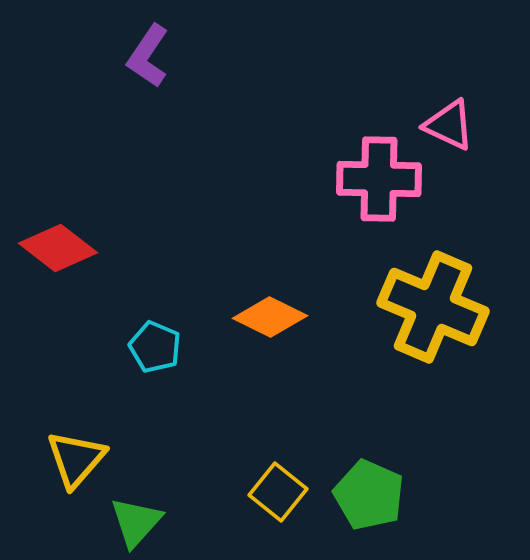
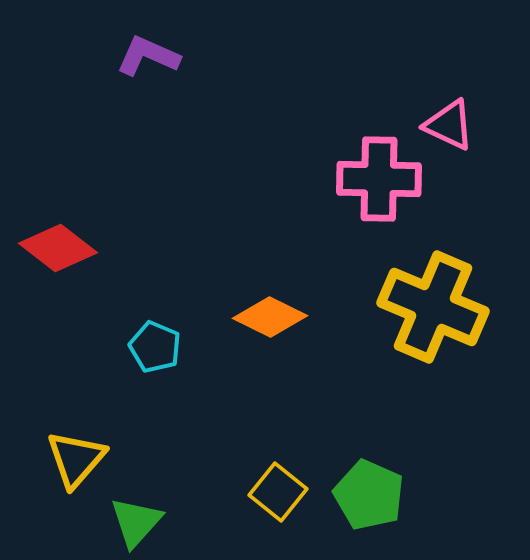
purple L-shape: rotated 80 degrees clockwise
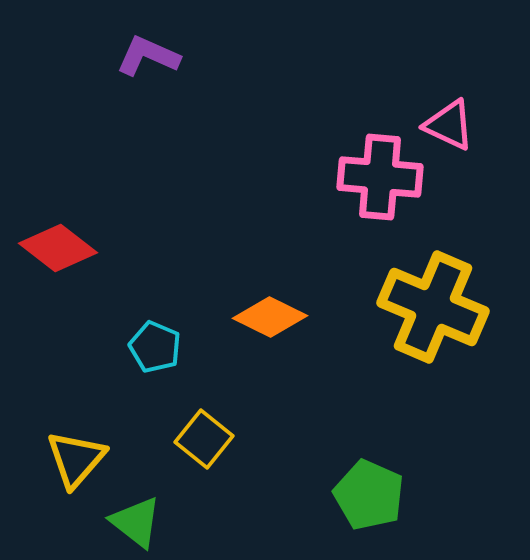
pink cross: moved 1 px right, 2 px up; rotated 4 degrees clockwise
yellow square: moved 74 px left, 53 px up
green triangle: rotated 34 degrees counterclockwise
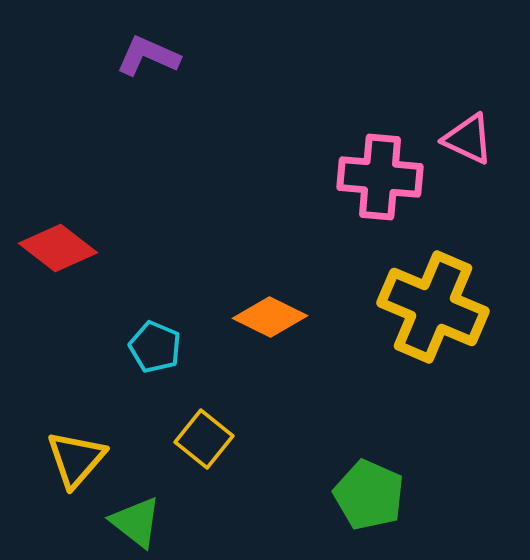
pink triangle: moved 19 px right, 14 px down
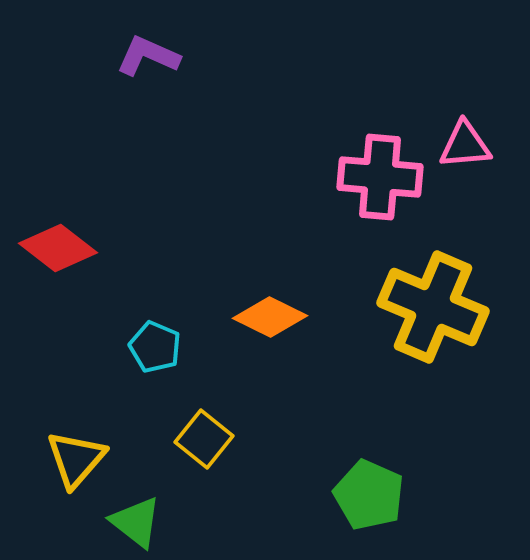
pink triangle: moved 3 px left, 6 px down; rotated 30 degrees counterclockwise
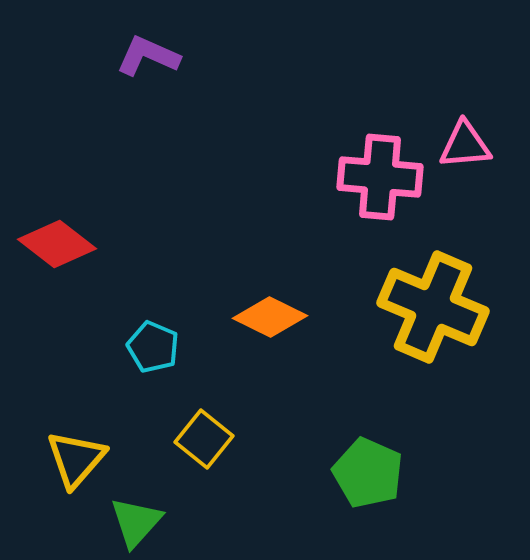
red diamond: moved 1 px left, 4 px up
cyan pentagon: moved 2 px left
green pentagon: moved 1 px left, 22 px up
green triangle: rotated 34 degrees clockwise
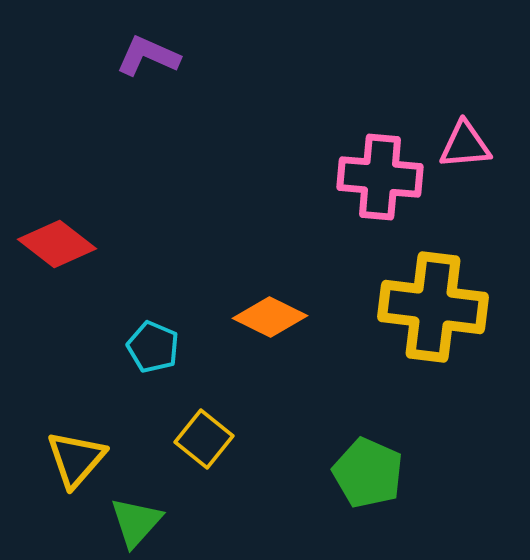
yellow cross: rotated 16 degrees counterclockwise
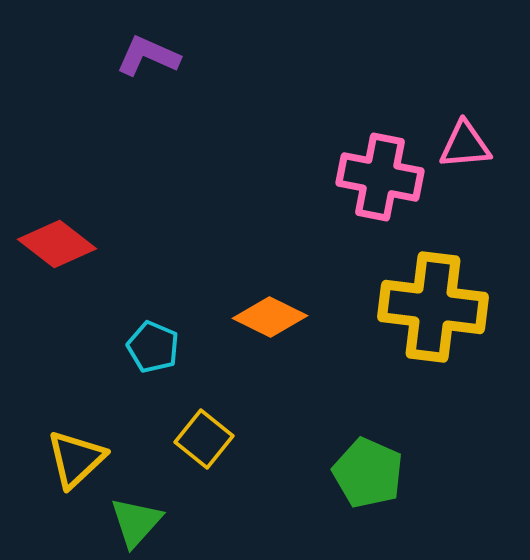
pink cross: rotated 6 degrees clockwise
yellow triangle: rotated 6 degrees clockwise
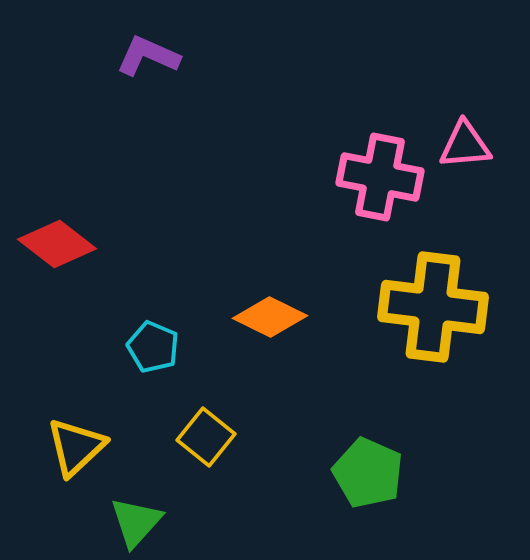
yellow square: moved 2 px right, 2 px up
yellow triangle: moved 12 px up
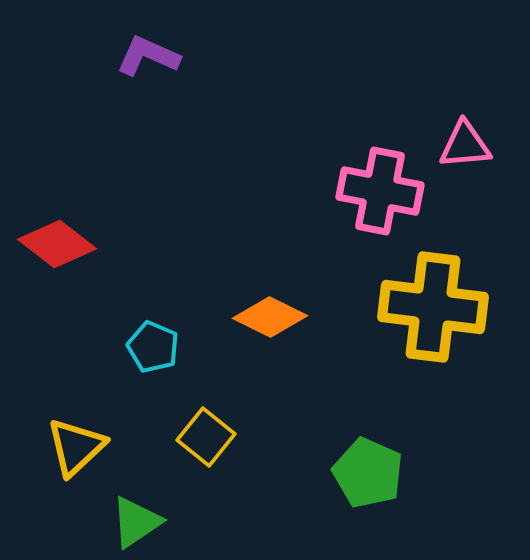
pink cross: moved 14 px down
green triangle: rotated 14 degrees clockwise
